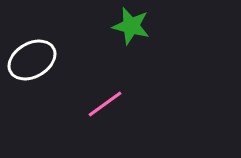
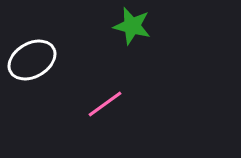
green star: moved 1 px right
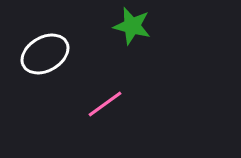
white ellipse: moved 13 px right, 6 px up
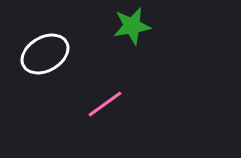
green star: rotated 24 degrees counterclockwise
